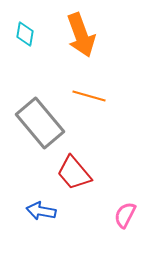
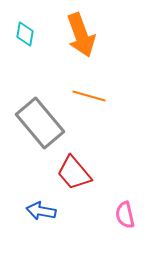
pink semicircle: rotated 40 degrees counterclockwise
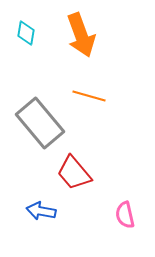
cyan diamond: moved 1 px right, 1 px up
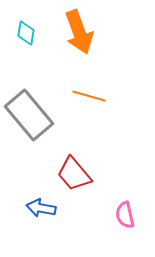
orange arrow: moved 2 px left, 3 px up
gray rectangle: moved 11 px left, 8 px up
red trapezoid: moved 1 px down
blue arrow: moved 3 px up
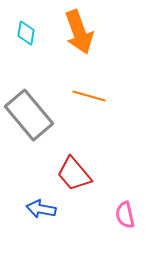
blue arrow: moved 1 px down
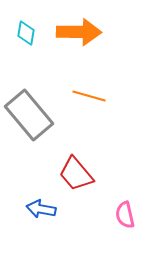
orange arrow: rotated 69 degrees counterclockwise
red trapezoid: moved 2 px right
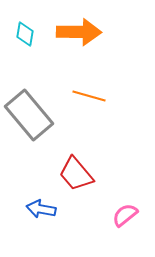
cyan diamond: moved 1 px left, 1 px down
pink semicircle: rotated 64 degrees clockwise
